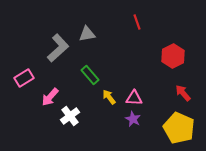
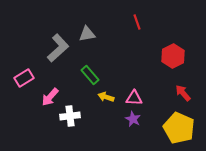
yellow arrow: moved 3 px left; rotated 35 degrees counterclockwise
white cross: rotated 30 degrees clockwise
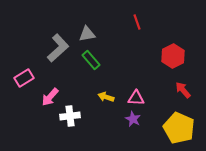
green rectangle: moved 1 px right, 15 px up
red arrow: moved 3 px up
pink triangle: moved 2 px right
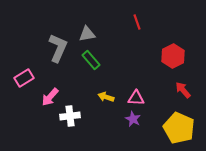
gray L-shape: rotated 24 degrees counterclockwise
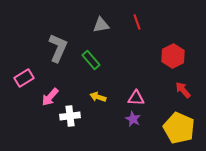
gray triangle: moved 14 px right, 9 px up
yellow arrow: moved 8 px left
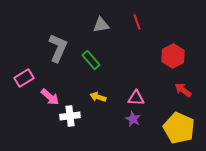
red arrow: rotated 12 degrees counterclockwise
pink arrow: rotated 90 degrees counterclockwise
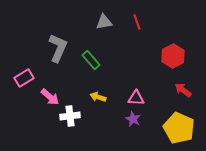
gray triangle: moved 3 px right, 3 px up
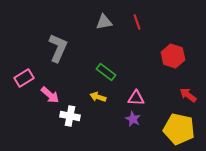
red hexagon: rotated 15 degrees counterclockwise
green rectangle: moved 15 px right, 12 px down; rotated 12 degrees counterclockwise
red arrow: moved 5 px right, 5 px down
pink arrow: moved 2 px up
white cross: rotated 18 degrees clockwise
yellow pentagon: moved 1 px down; rotated 12 degrees counterclockwise
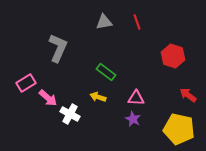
pink rectangle: moved 2 px right, 5 px down
pink arrow: moved 2 px left, 3 px down
white cross: moved 2 px up; rotated 18 degrees clockwise
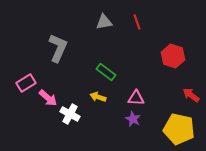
red arrow: moved 3 px right
